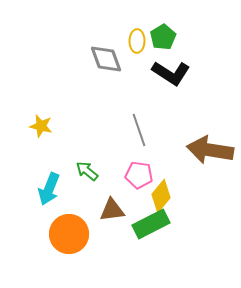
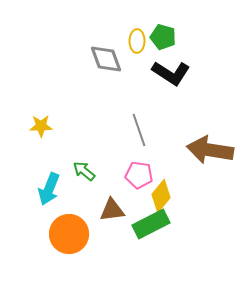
green pentagon: rotated 25 degrees counterclockwise
yellow star: rotated 15 degrees counterclockwise
green arrow: moved 3 px left
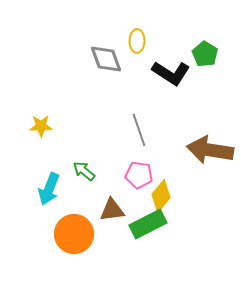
green pentagon: moved 42 px right, 17 px down; rotated 15 degrees clockwise
green rectangle: moved 3 px left
orange circle: moved 5 px right
